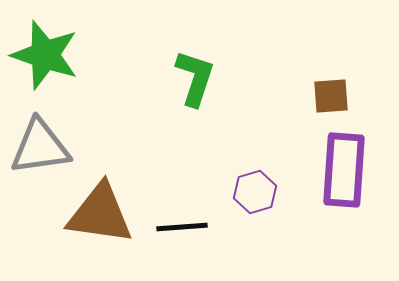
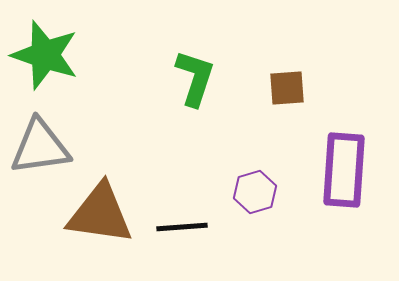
brown square: moved 44 px left, 8 px up
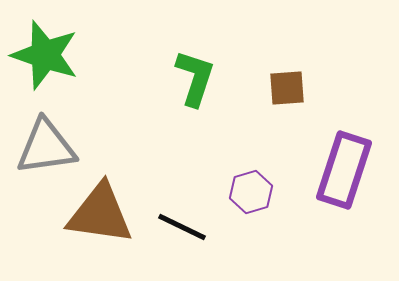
gray triangle: moved 6 px right
purple rectangle: rotated 14 degrees clockwise
purple hexagon: moved 4 px left
black line: rotated 30 degrees clockwise
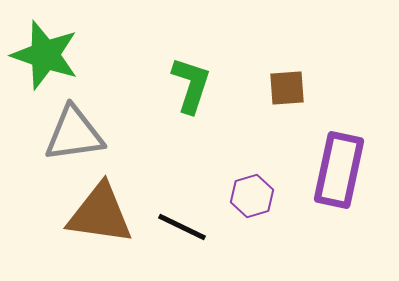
green L-shape: moved 4 px left, 7 px down
gray triangle: moved 28 px right, 13 px up
purple rectangle: moved 5 px left; rotated 6 degrees counterclockwise
purple hexagon: moved 1 px right, 4 px down
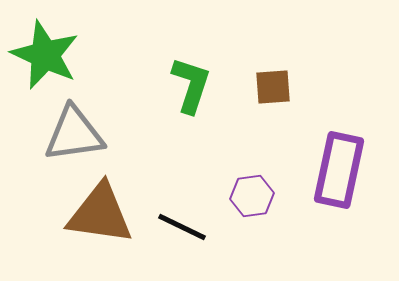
green star: rotated 6 degrees clockwise
brown square: moved 14 px left, 1 px up
purple hexagon: rotated 9 degrees clockwise
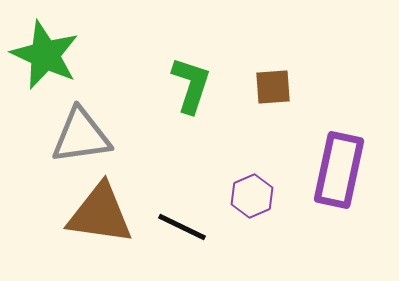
gray triangle: moved 7 px right, 2 px down
purple hexagon: rotated 15 degrees counterclockwise
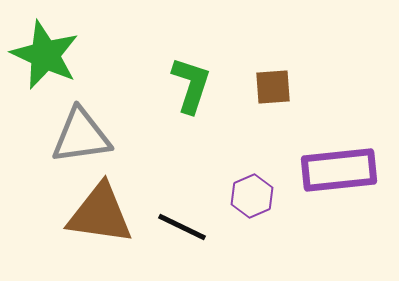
purple rectangle: rotated 72 degrees clockwise
